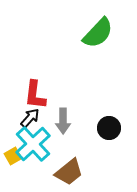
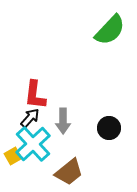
green semicircle: moved 12 px right, 3 px up
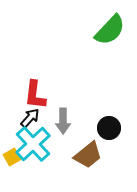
yellow square: moved 1 px left, 1 px down
brown trapezoid: moved 19 px right, 17 px up
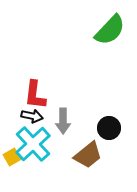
black arrow: moved 2 px right, 2 px up; rotated 60 degrees clockwise
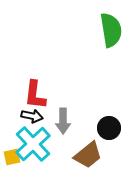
green semicircle: moved 1 px right; rotated 52 degrees counterclockwise
yellow square: rotated 18 degrees clockwise
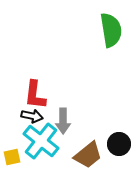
black circle: moved 10 px right, 16 px down
cyan cross: moved 8 px right, 3 px up; rotated 9 degrees counterclockwise
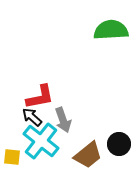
green semicircle: rotated 84 degrees counterclockwise
red L-shape: moved 5 px right, 2 px down; rotated 108 degrees counterclockwise
black arrow: moved 1 px down; rotated 150 degrees counterclockwise
gray arrow: moved 1 px up; rotated 20 degrees counterclockwise
yellow square: rotated 18 degrees clockwise
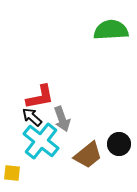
gray arrow: moved 1 px left, 1 px up
yellow square: moved 16 px down
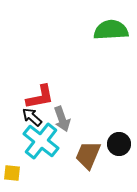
brown trapezoid: rotated 152 degrees clockwise
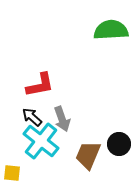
red L-shape: moved 12 px up
